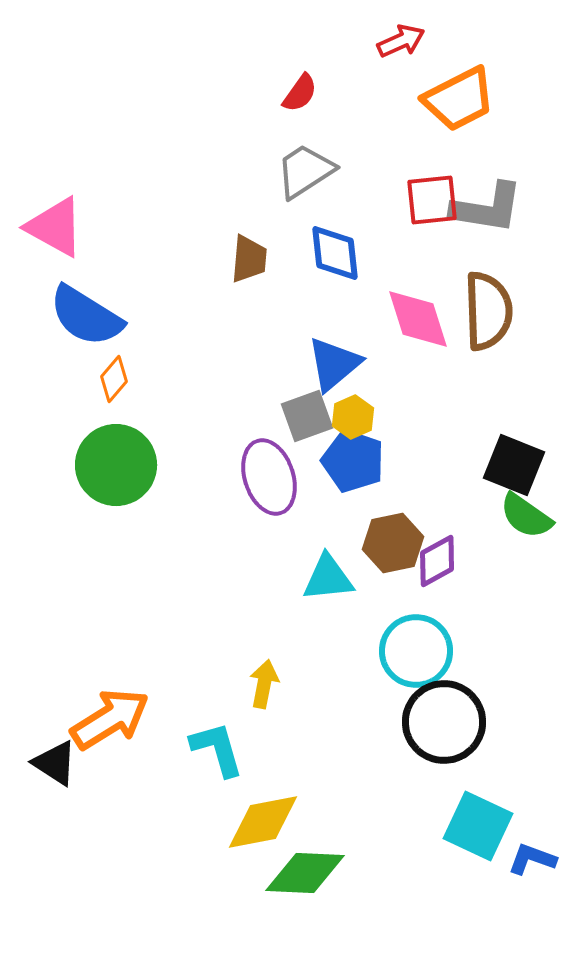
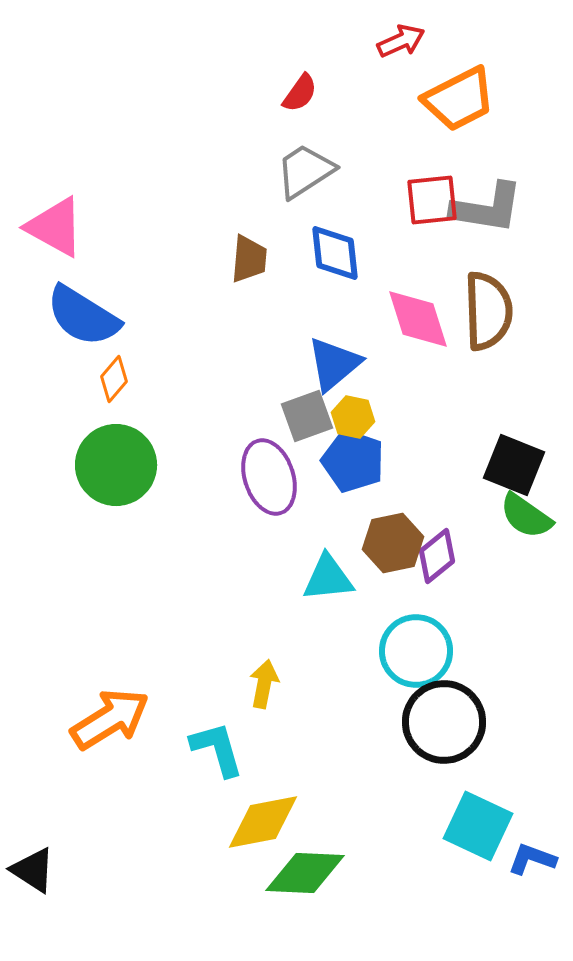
blue semicircle: moved 3 px left
yellow hexagon: rotated 24 degrees counterclockwise
purple diamond: moved 5 px up; rotated 10 degrees counterclockwise
black triangle: moved 22 px left, 107 px down
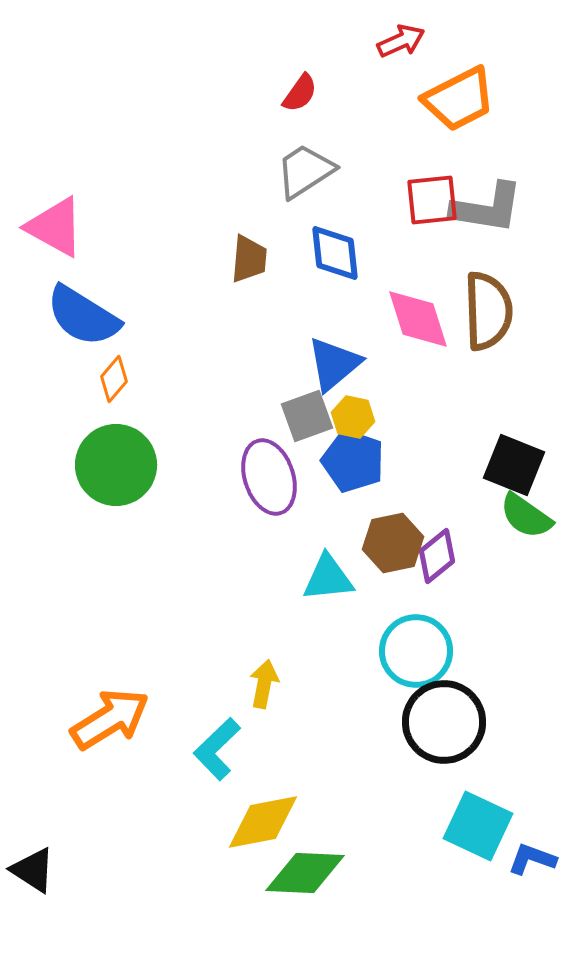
cyan L-shape: rotated 118 degrees counterclockwise
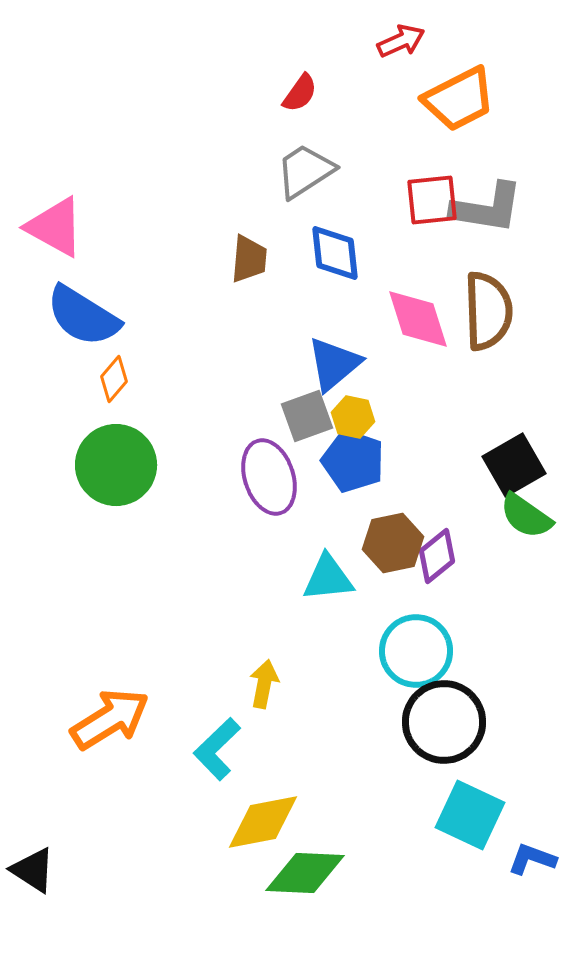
black square: rotated 38 degrees clockwise
cyan square: moved 8 px left, 11 px up
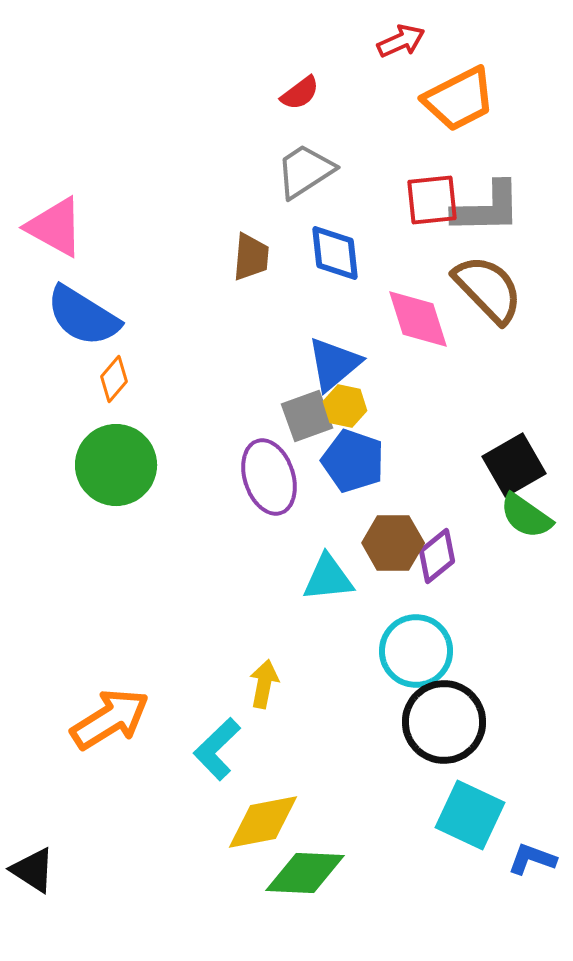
red semicircle: rotated 18 degrees clockwise
gray L-shape: rotated 10 degrees counterclockwise
brown trapezoid: moved 2 px right, 2 px up
brown semicircle: moved 22 px up; rotated 42 degrees counterclockwise
yellow hexagon: moved 8 px left, 11 px up
brown hexagon: rotated 12 degrees clockwise
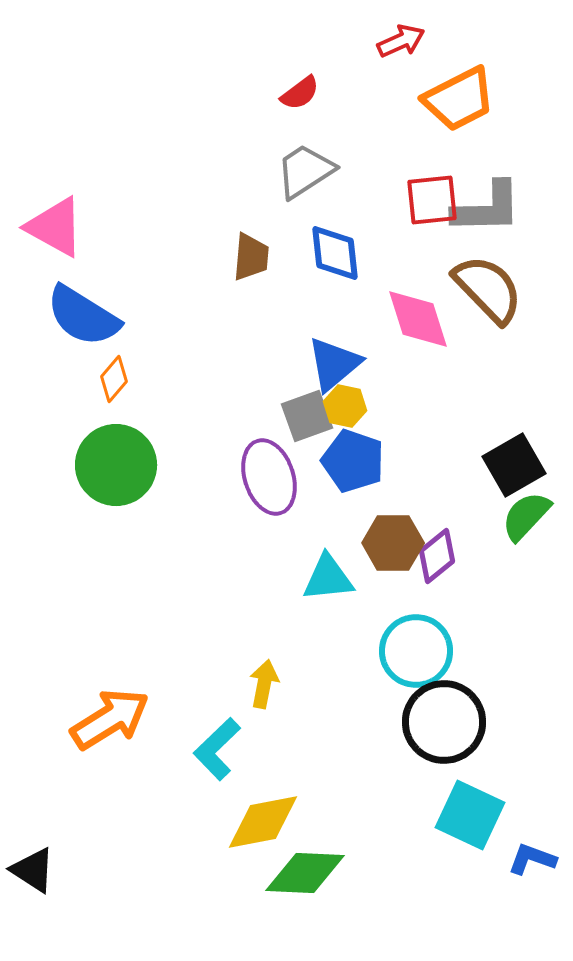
green semicircle: rotated 98 degrees clockwise
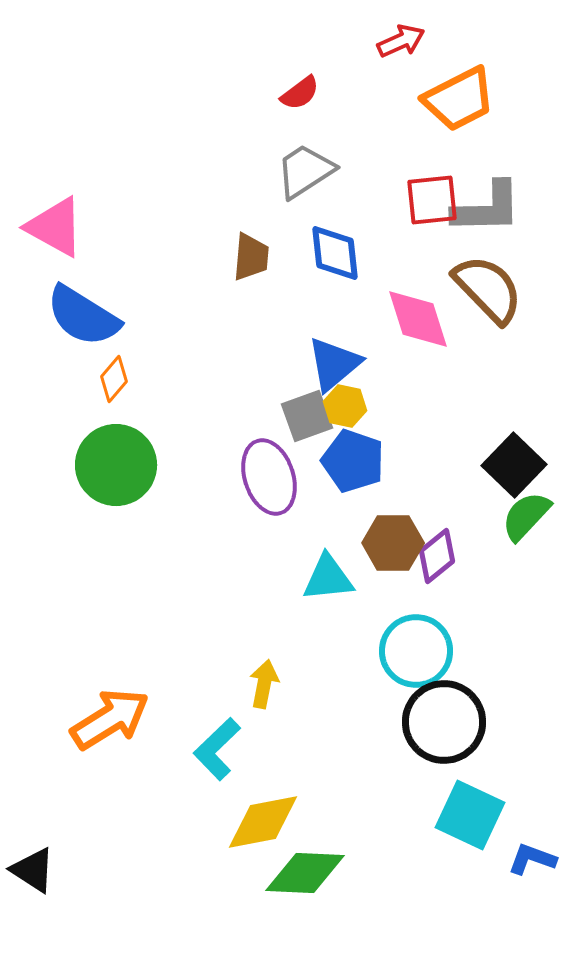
black square: rotated 16 degrees counterclockwise
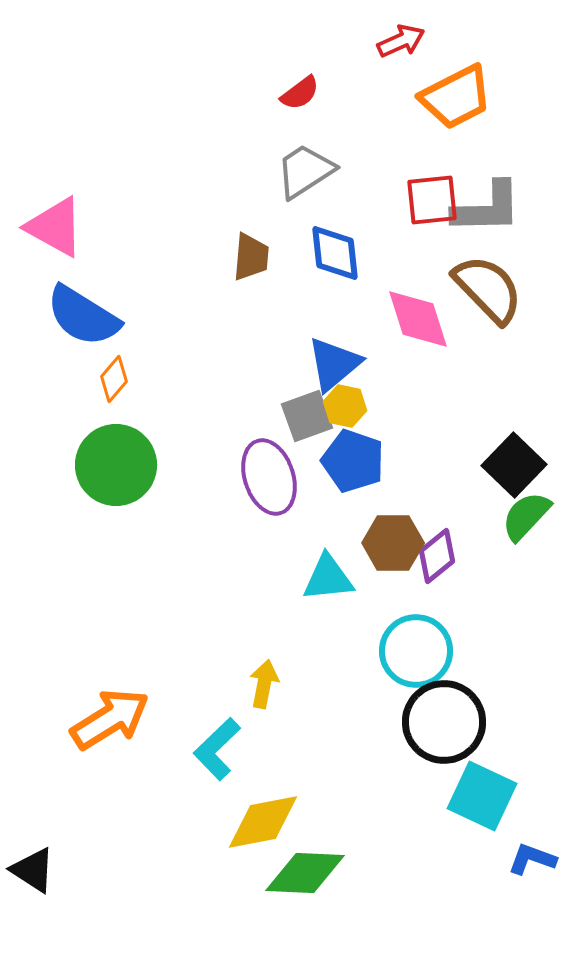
orange trapezoid: moved 3 px left, 2 px up
cyan square: moved 12 px right, 19 px up
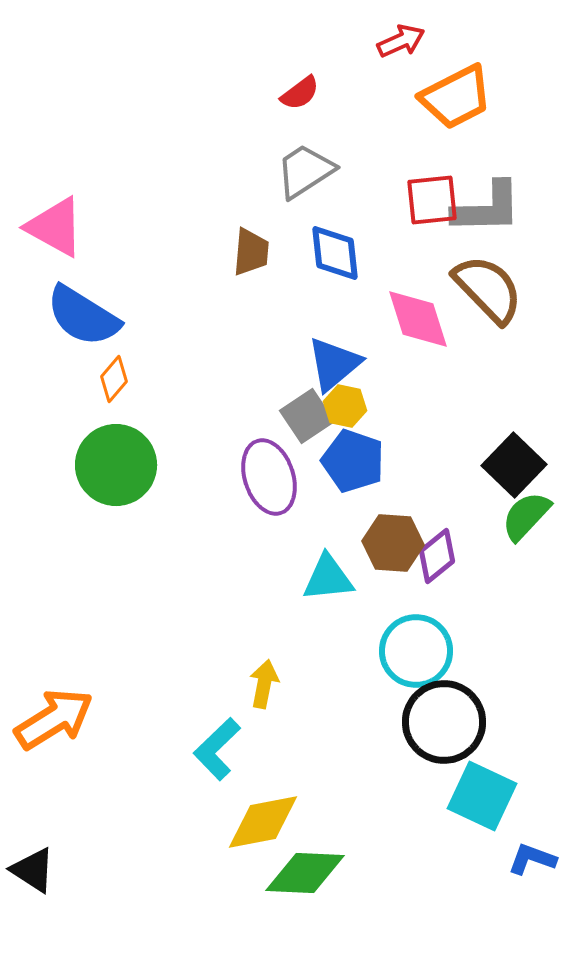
brown trapezoid: moved 5 px up
gray square: rotated 14 degrees counterclockwise
brown hexagon: rotated 4 degrees clockwise
orange arrow: moved 56 px left
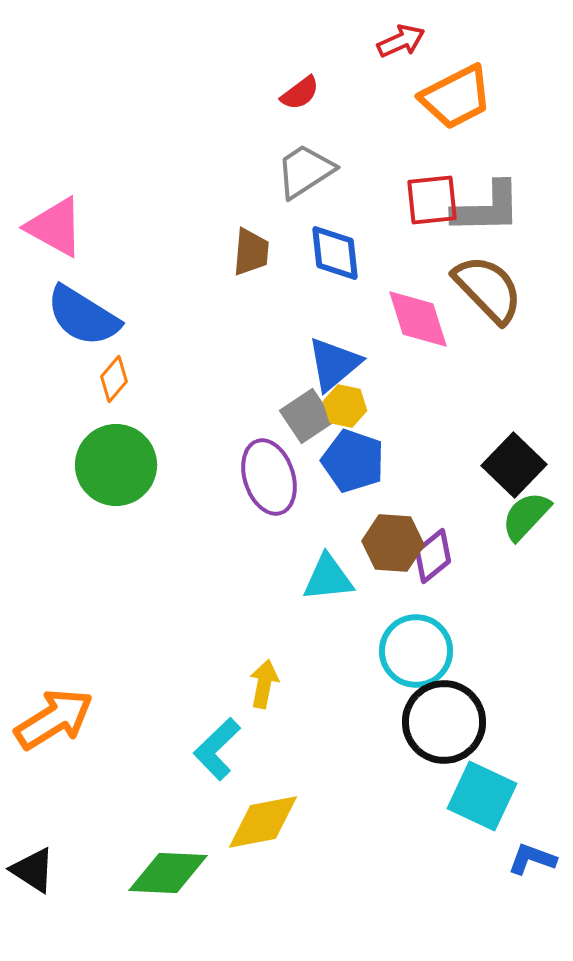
purple diamond: moved 4 px left
green diamond: moved 137 px left
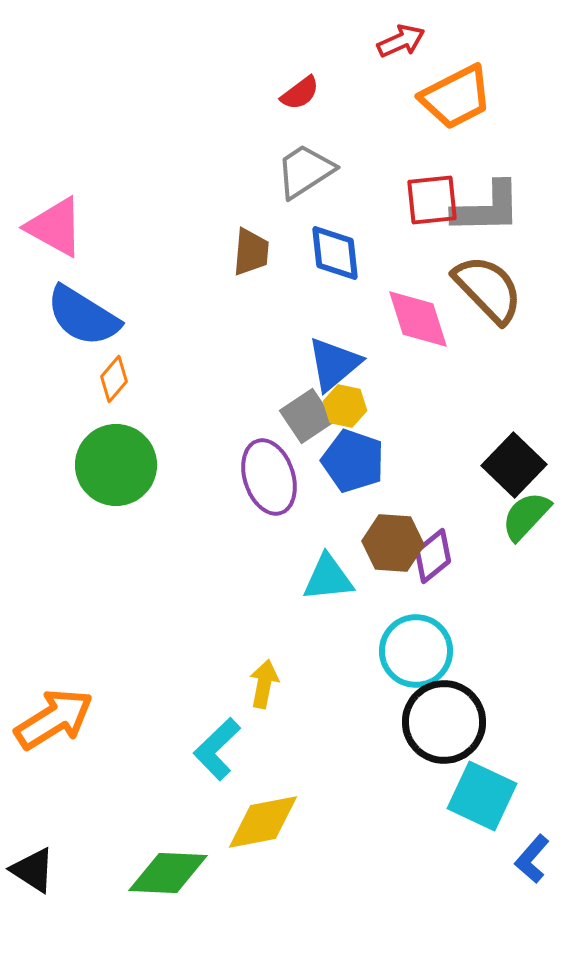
blue L-shape: rotated 69 degrees counterclockwise
